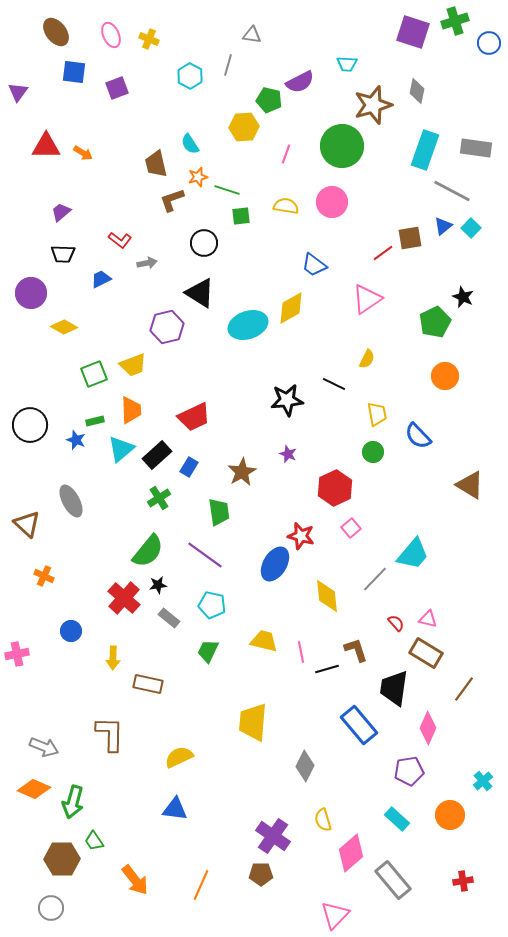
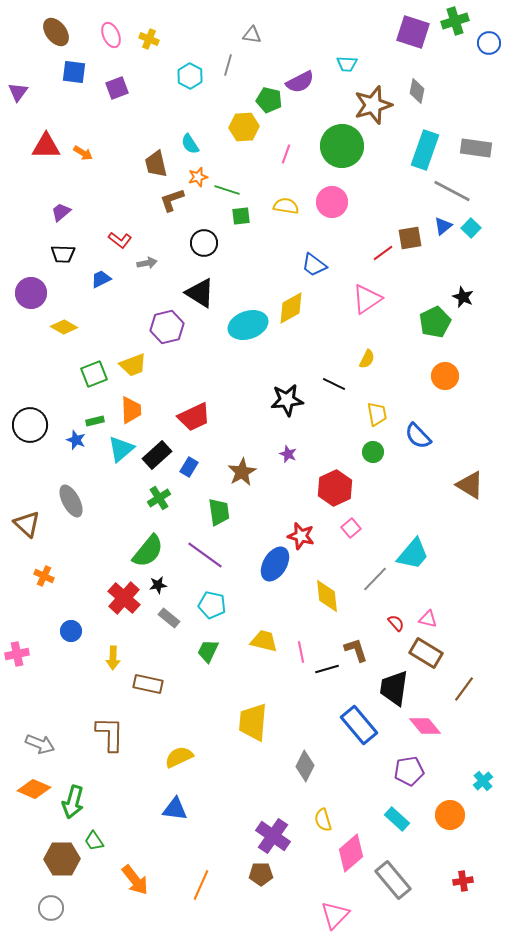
pink diamond at (428, 728): moved 3 px left, 2 px up; rotated 64 degrees counterclockwise
gray arrow at (44, 747): moved 4 px left, 3 px up
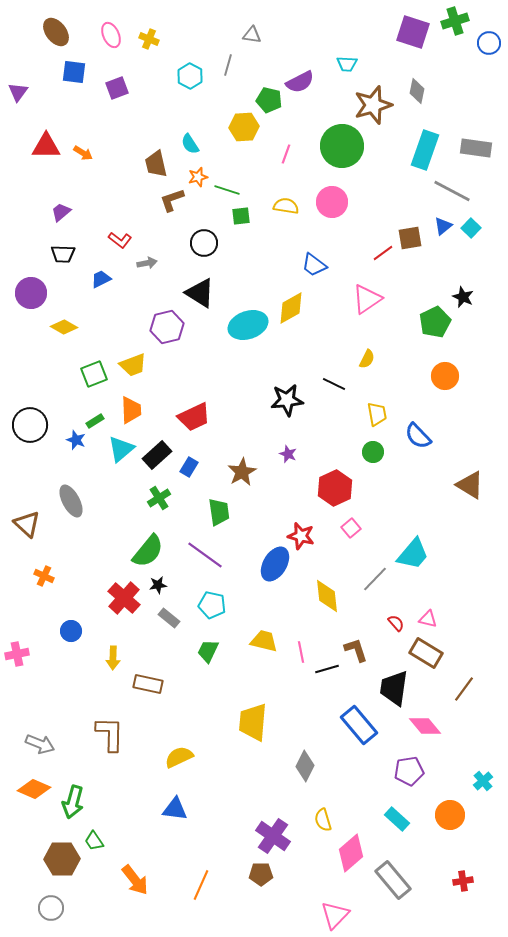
green rectangle at (95, 421): rotated 18 degrees counterclockwise
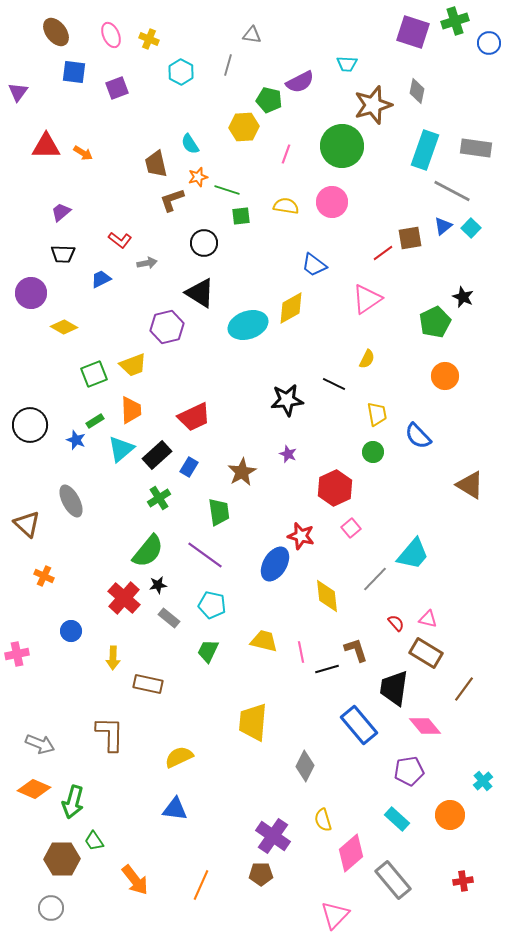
cyan hexagon at (190, 76): moved 9 px left, 4 px up
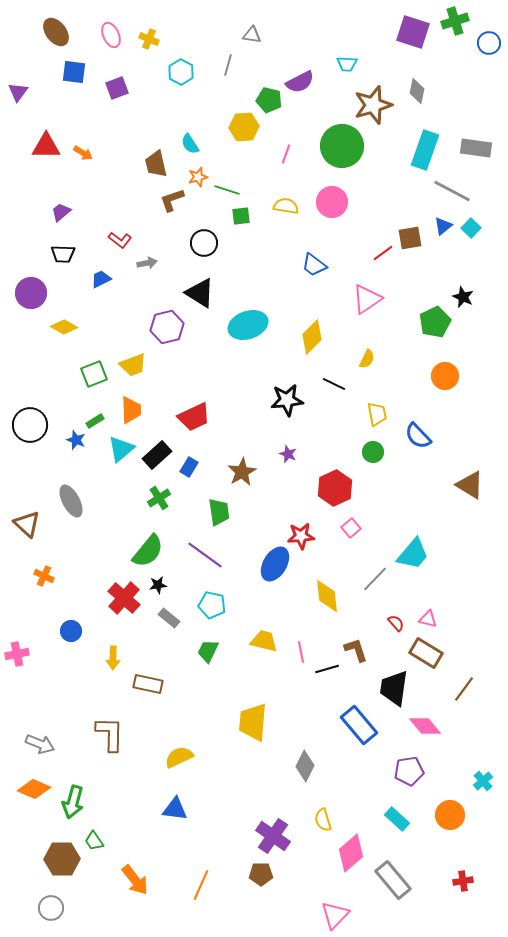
yellow diamond at (291, 308): moved 21 px right, 29 px down; rotated 16 degrees counterclockwise
red star at (301, 536): rotated 20 degrees counterclockwise
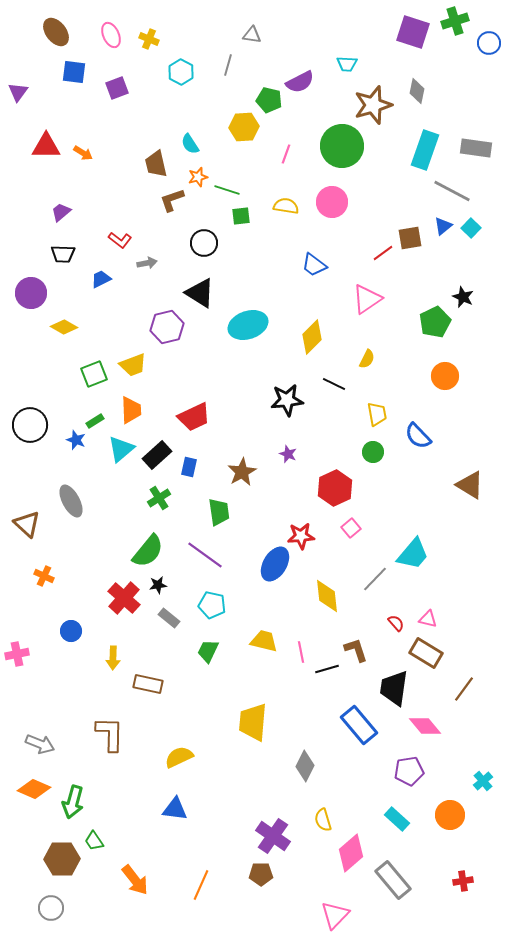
blue rectangle at (189, 467): rotated 18 degrees counterclockwise
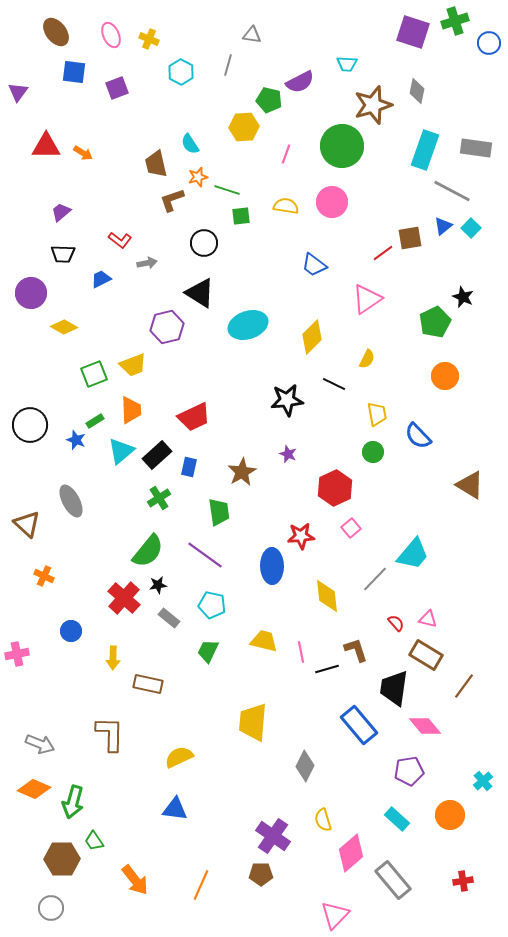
cyan triangle at (121, 449): moved 2 px down
blue ellipse at (275, 564): moved 3 px left, 2 px down; rotated 32 degrees counterclockwise
brown rectangle at (426, 653): moved 2 px down
brown line at (464, 689): moved 3 px up
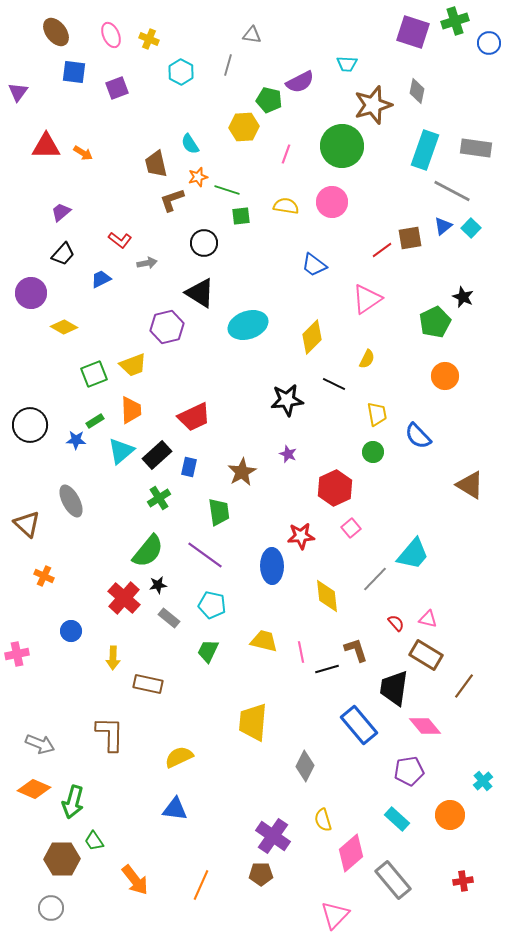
red line at (383, 253): moved 1 px left, 3 px up
black trapezoid at (63, 254): rotated 50 degrees counterclockwise
blue star at (76, 440): rotated 18 degrees counterclockwise
